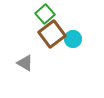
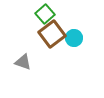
cyan circle: moved 1 px right, 1 px up
gray triangle: moved 2 px left, 1 px up; rotated 12 degrees counterclockwise
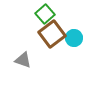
gray triangle: moved 2 px up
